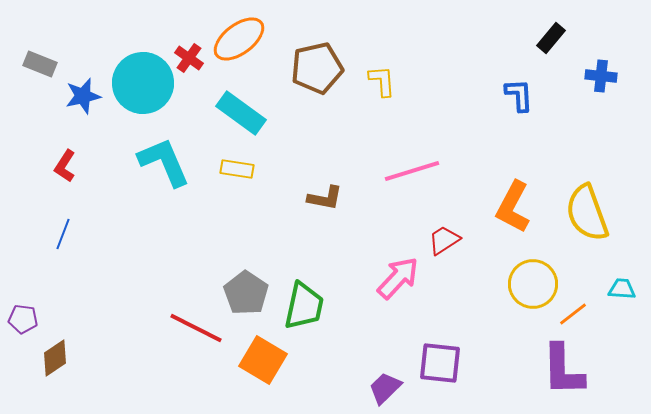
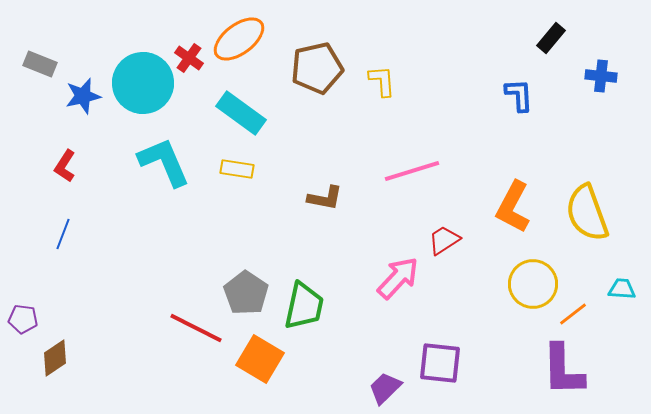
orange square: moved 3 px left, 1 px up
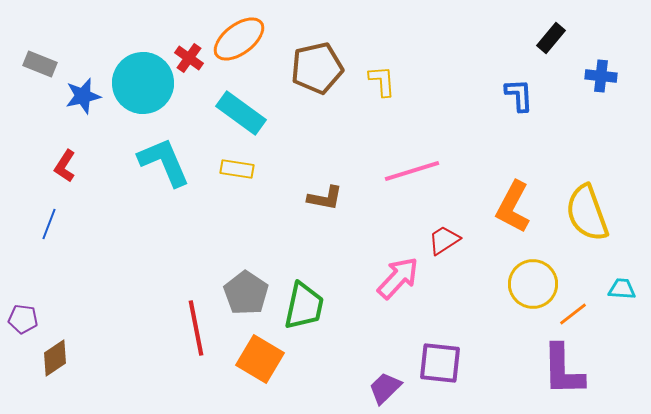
blue line: moved 14 px left, 10 px up
red line: rotated 52 degrees clockwise
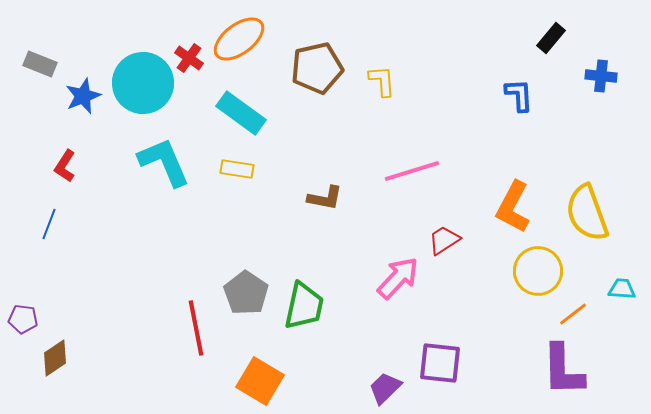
blue star: rotated 9 degrees counterclockwise
yellow circle: moved 5 px right, 13 px up
orange square: moved 22 px down
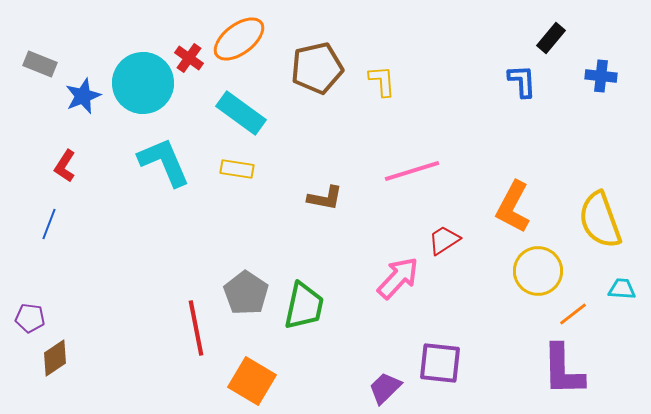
blue L-shape: moved 3 px right, 14 px up
yellow semicircle: moved 13 px right, 7 px down
purple pentagon: moved 7 px right, 1 px up
orange square: moved 8 px left
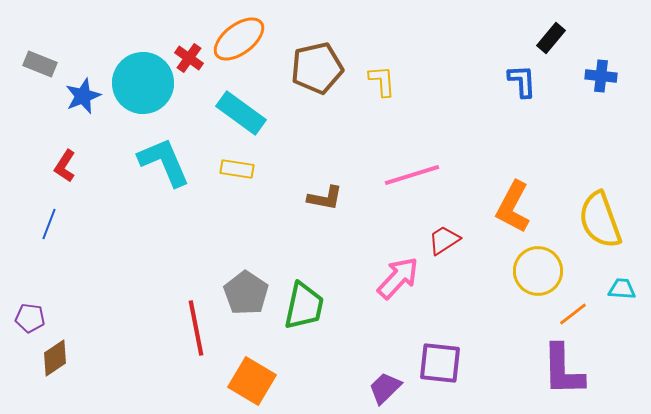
pink line: moved 4 px down
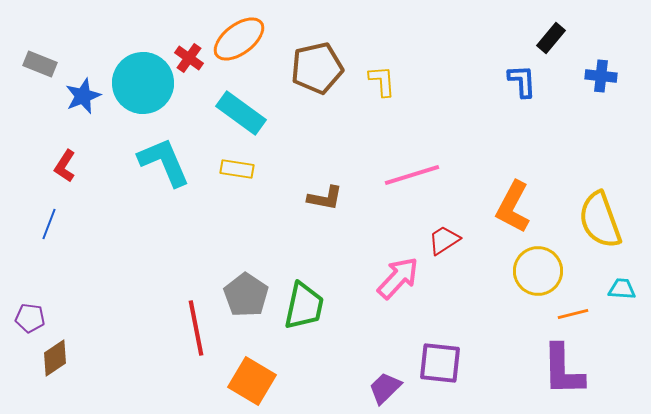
gray pentagon: moved 2 px down
orange line: rotated 24 degrees clockwise
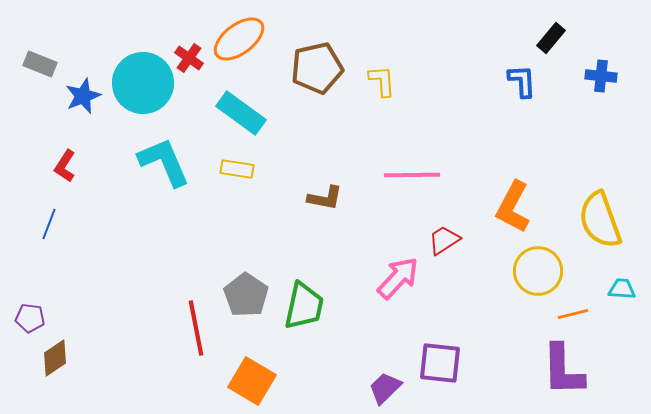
pink line: rotated 16 degrees clockwise
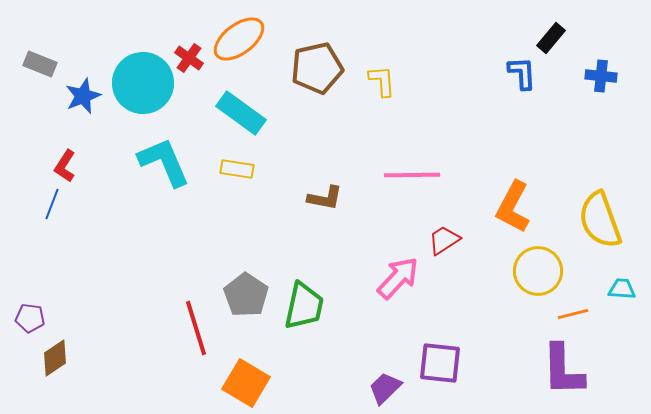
blue L-shape: moved 8 px up
blue line: moved 3 px right, 20 px up
red line: rotated 6 degrees counterclockwise
orange square: moved 6 px left, 2 px down
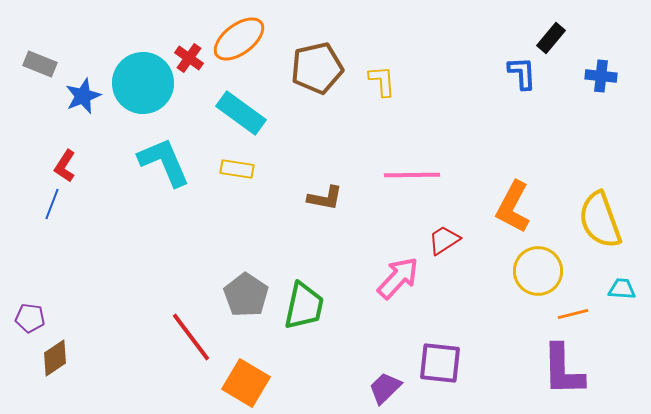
red line: moved 5 px left, 9 px down; rotated 20 degrees counterclockwise
